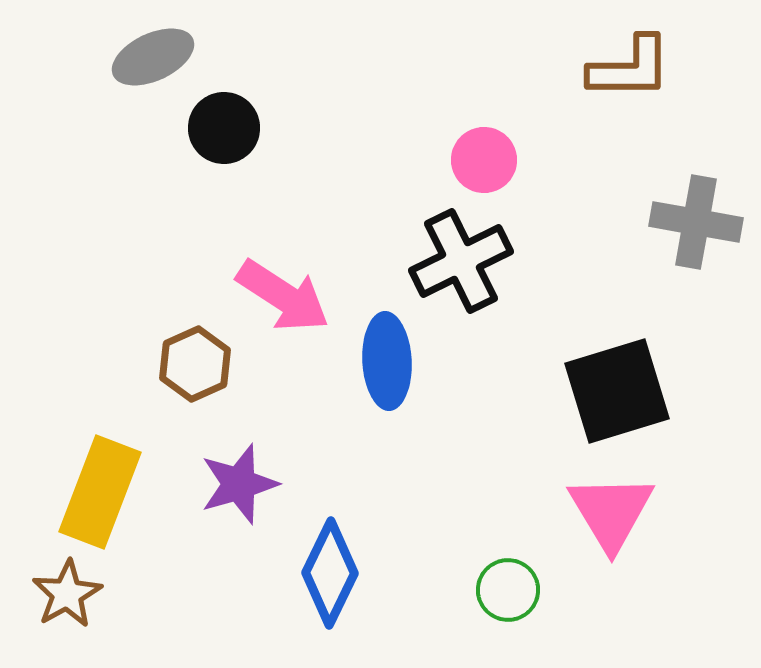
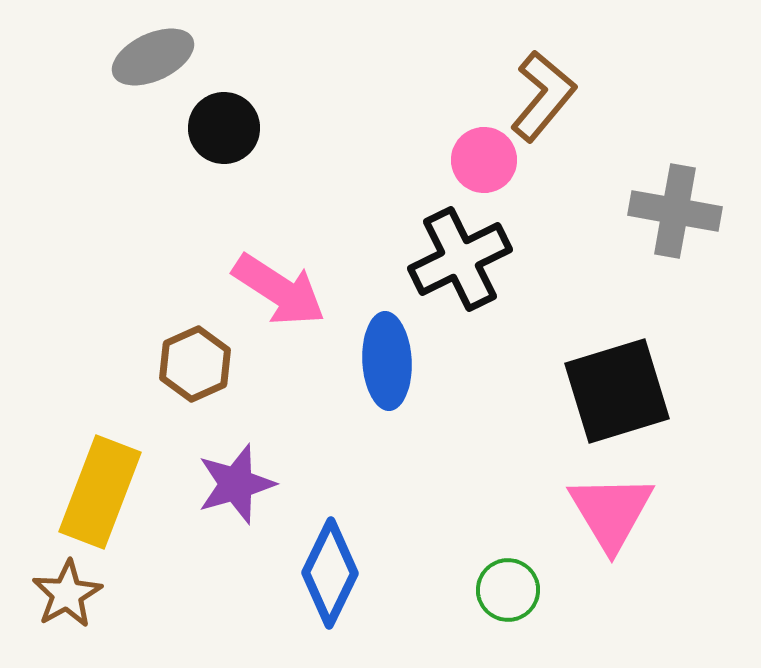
brown L-shape: moved 87 px left, 28 px down; rotated 50 degrees counterclockwise
gray cross: moved 21 px left, 11 px up
black cross: moved 1 px left, 2 px up
pink arrow: moved 4 px left, 6 px up
purple star: moved 3 px left
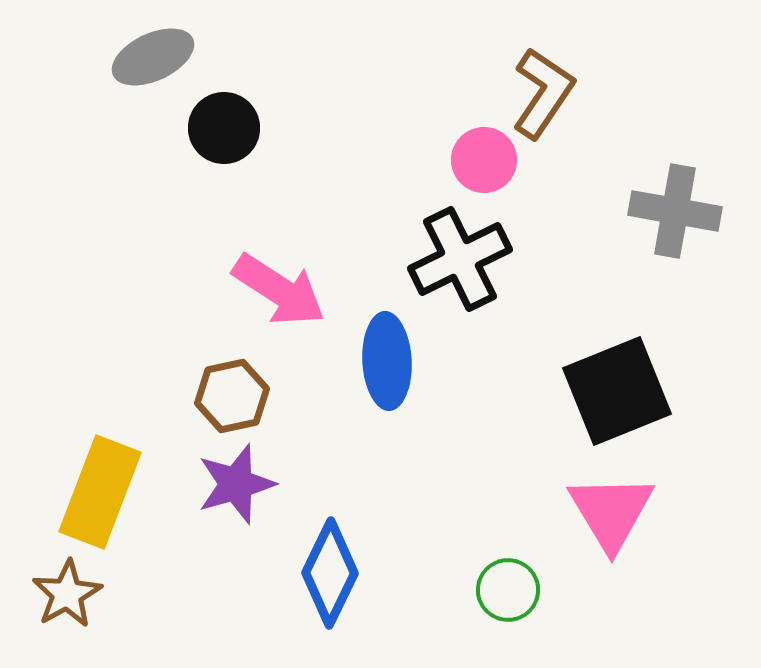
brown L-shape: moved 3 px up; rotated 6 degrees counterclockwise
brown hexagon: moved 37 px right, 32 px down; rotated 12 degrees clockwise
black square: rotated 5 degrees counterclockwise
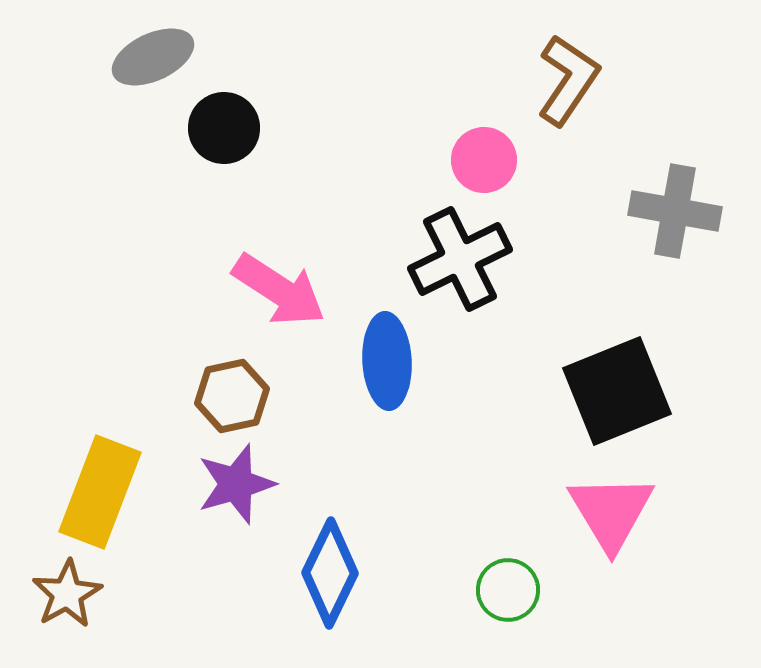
brown L-shape: moved 25 px right, 13 px up
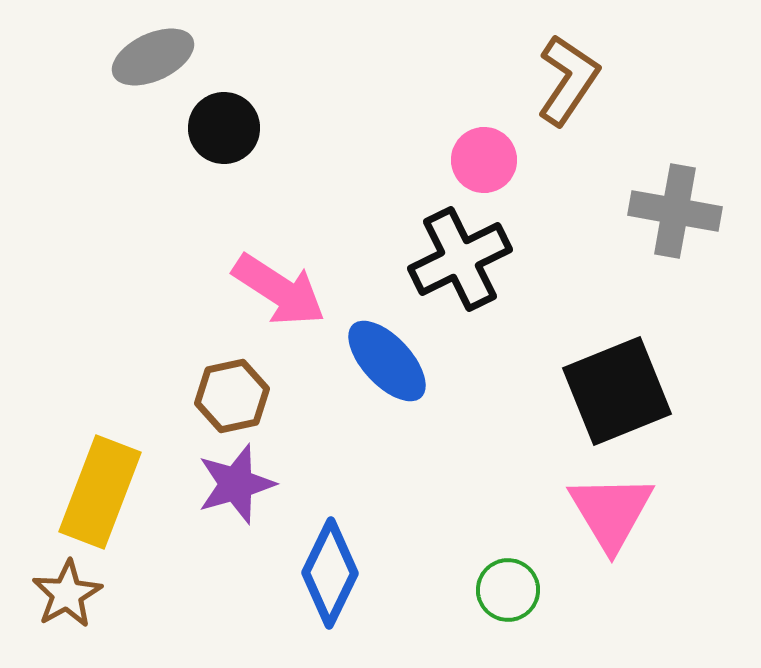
blue ellipse: rotated 40 degrees counterclockwise
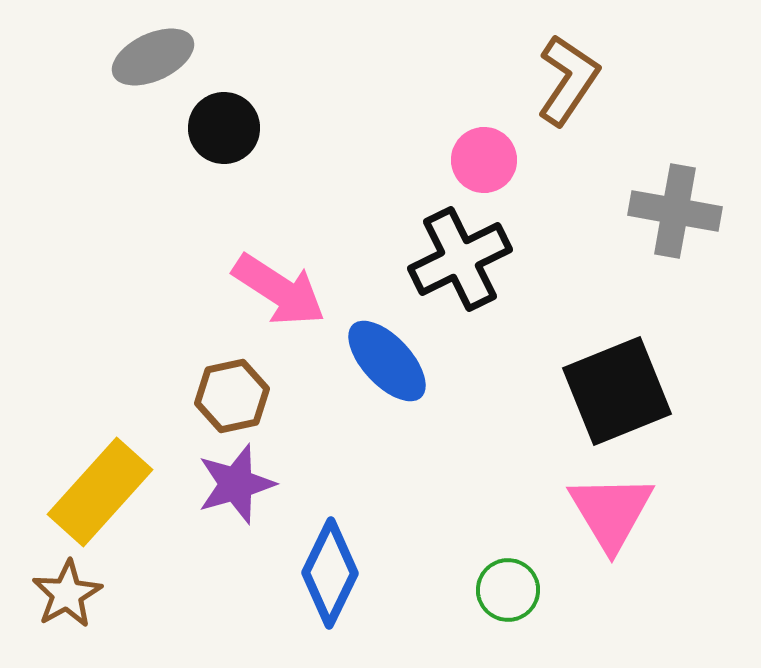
yellow rectangle: rotated 21 degrees clockwise
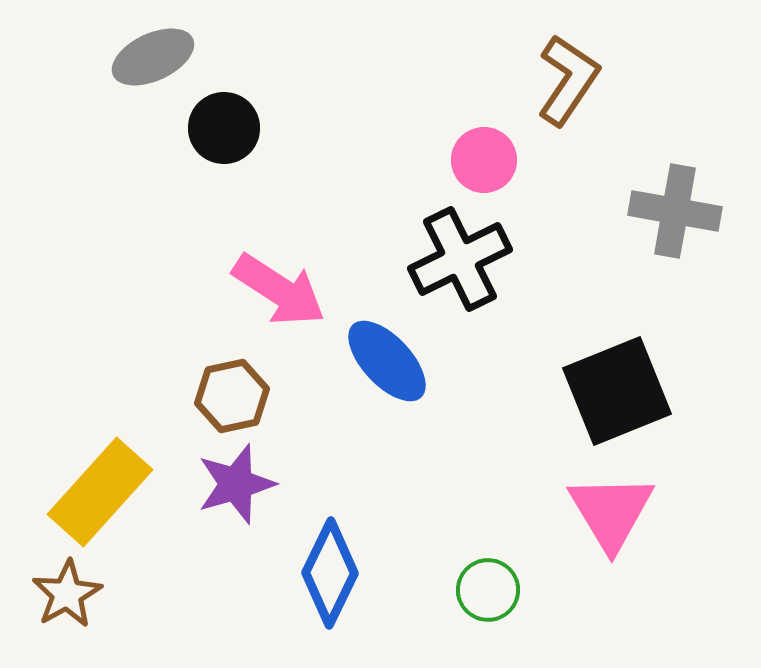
green circle: moved 20 px left
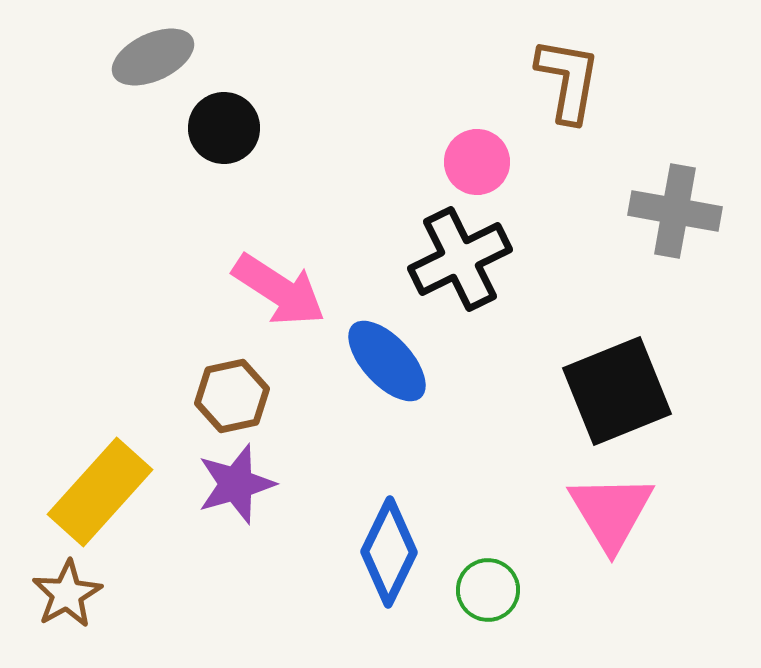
brown L-shape: rotated 24 degrees counterclockwise
pink circle: moved 7 px left, 2 px down
blue diamond: moved 59 px right, 21 px up
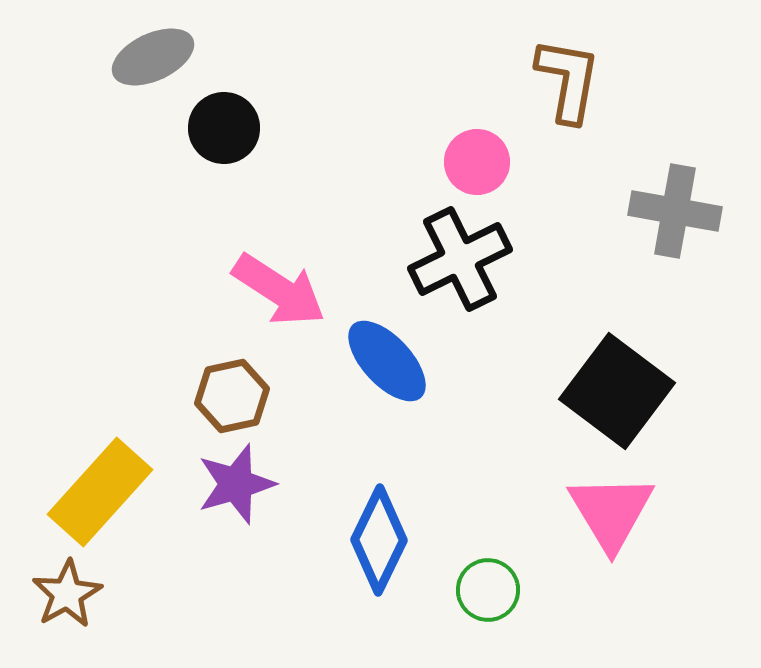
black square: rotated 31 degrees counterclockwise
blue diamond: moved 10 px left, 12 px up
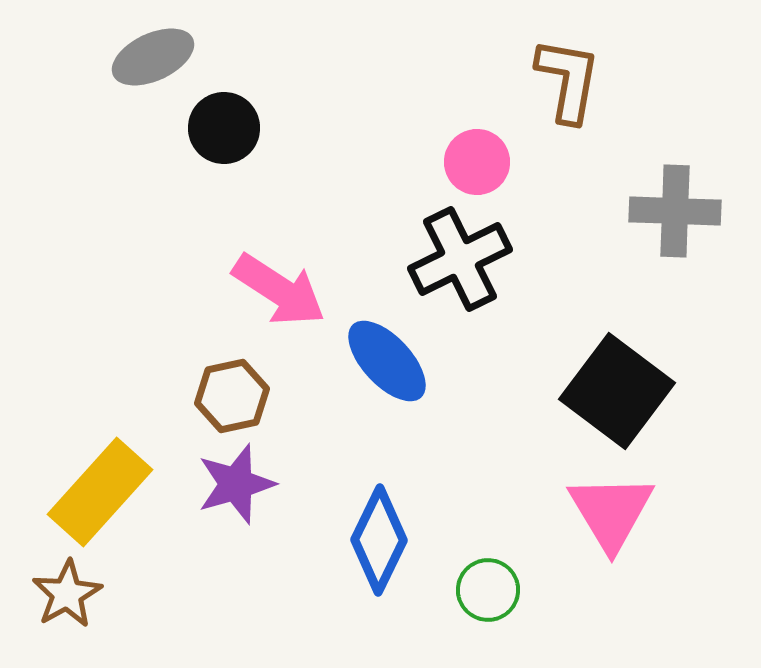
gray cross: rotated 8 degrees counterclockwise
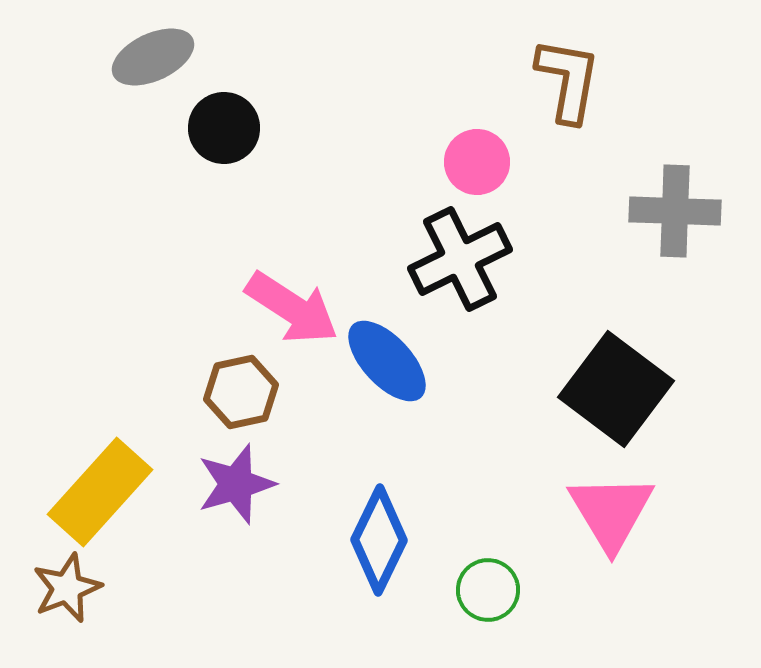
pink arrow: moved 13 px right, 18 px down
black square: moved 1 px left, 2 px up
brown hexagon: moved 9 px right, 4 px up
brown star: moved 6 px up; rotated 8 degrees clockwise
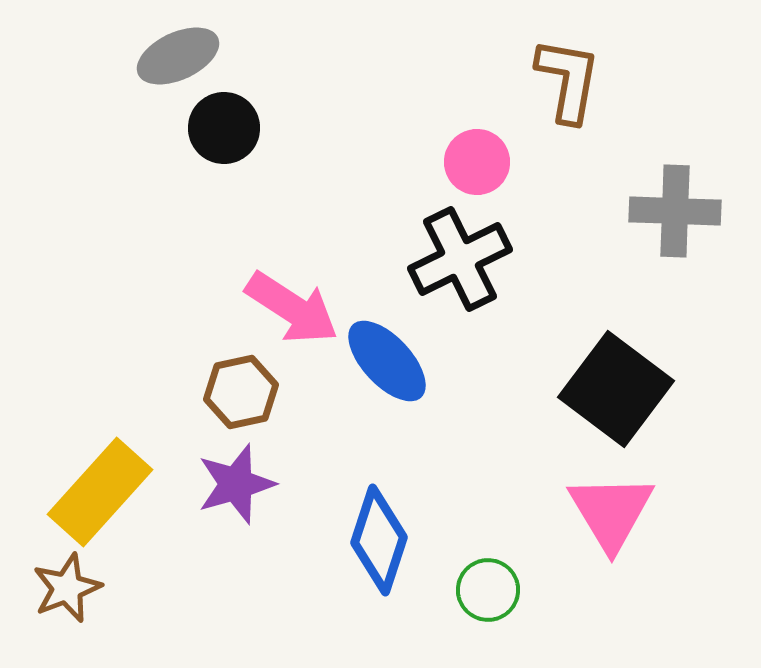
gray ellipse: moved 25 px right, 1 px up
blue diamond: rotated 8 degrees counterclockwise
